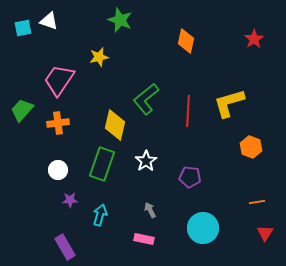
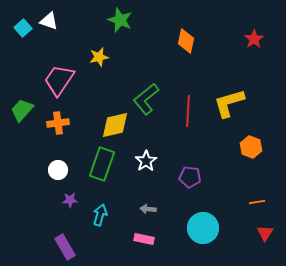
cyan square: rotated 30 degrees counterclockwise
yellow diamond: rotated 64 degrees clockwise
gray arrow: moved 2 px left, 1 px up; rotated 56 degrees counterclockwise
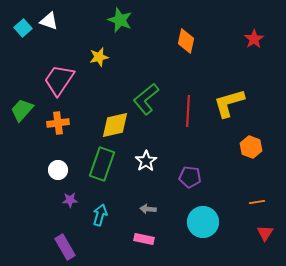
cyan circle: moved 6 px up
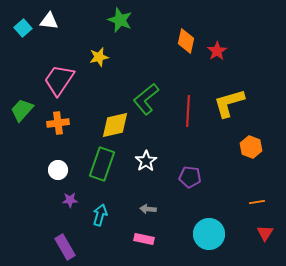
white triangle: rotated 12 degrees counterclockwise
red star: moved 37 px left, 12 px down
cyan circle: moved 6 px right, 12 px down
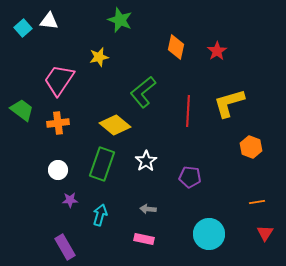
orange diamond: moved 10 px left, 6 px down
green L-shape: moved 3 px left, 7 px up
green trapezoid: rotated 85 degrees clockwise
yellow diamond: rotated 52 degrees clockwise
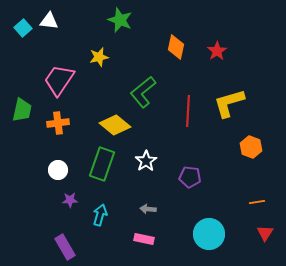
green trapezoid: rotated 65 degrees clockwise
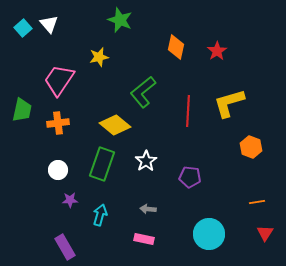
white triangle: moved 3 px down; rotated 42 degrees clockwise
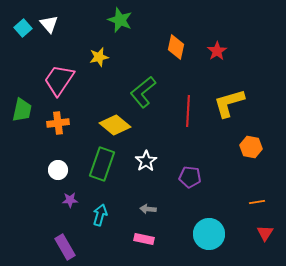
orange hexagon: rotated 10 degrees counterclockwise
